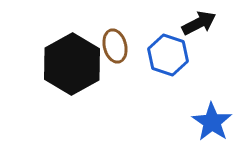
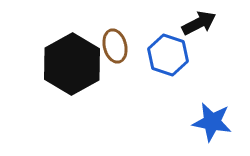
blue star: rotated 24 degrees counterclockwise
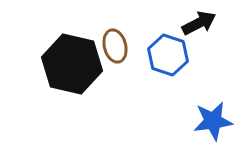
black hexagon: rotated 18 degrees counterclockwise
blue star: moved 1 px right, 1 px up; rotated 18 degrees counterclockwise
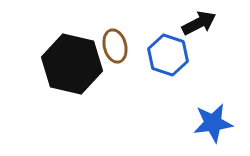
blue star: moved 2 px down
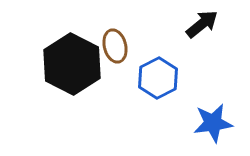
black arrow: moved 3 px right, 1 px down; rotated 12 degrees counterclockwise
blue hexagon: moved 10 px left, 23 px down; rotated 15 degrees clockwise
black hexagon: rotated 14 degrees clockwise
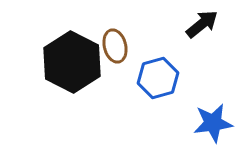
black hexagon: moved 2 px up
blue hexagon: rotated 12 degrees clockwise
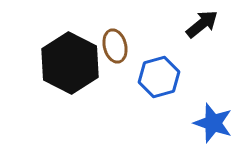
black hexagon: moved 2 px left, 1 px down
blue hexagon: moved 1 px right, 1 px up
blue star: rotated 27 degrees clockwise
